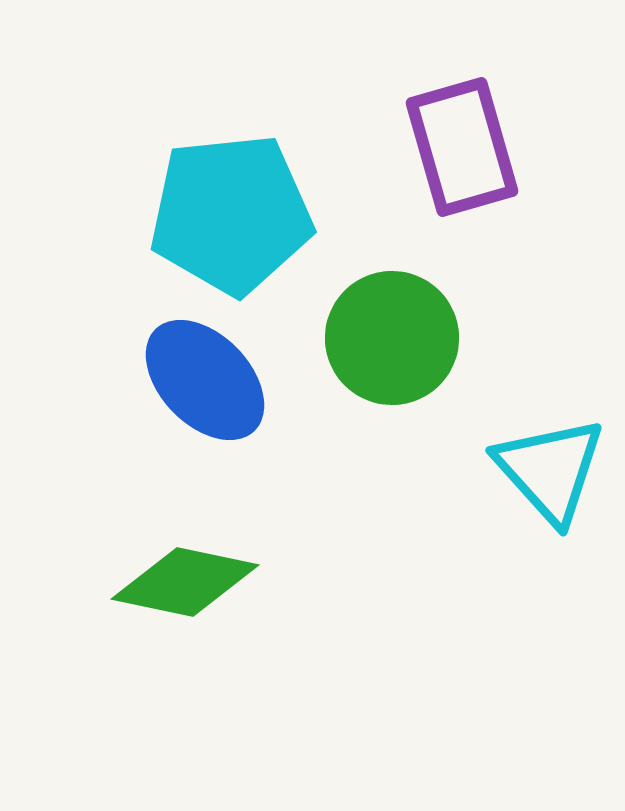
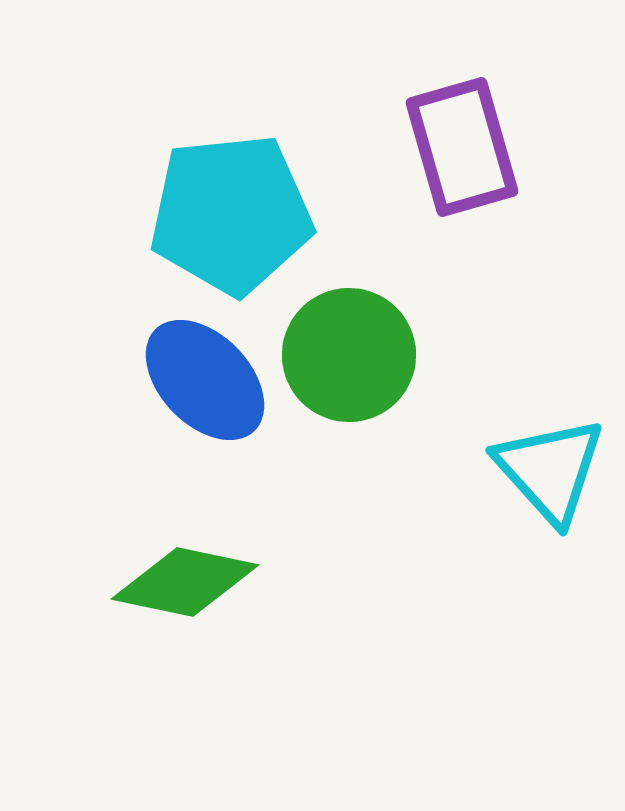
green circle: moved 43 px left, 17 px down
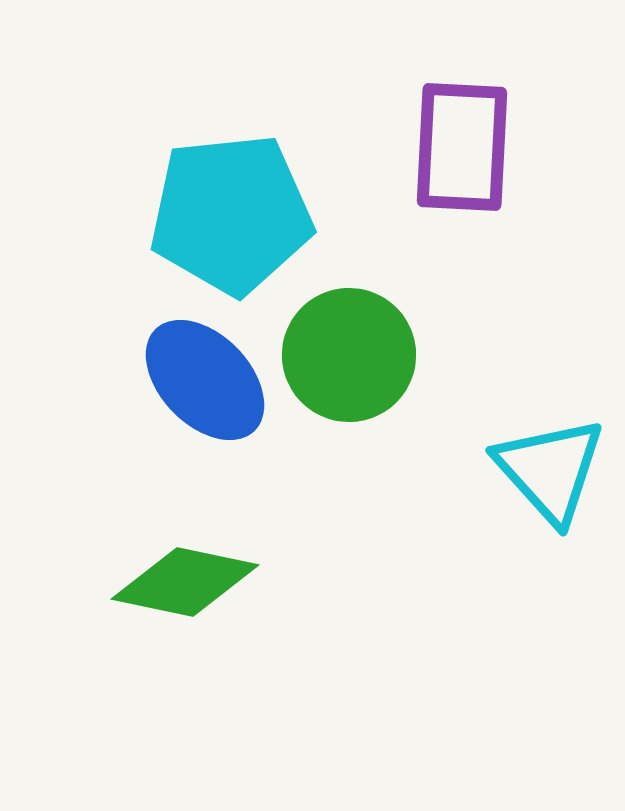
purple rectangle: rotated 19 degrees clockwise
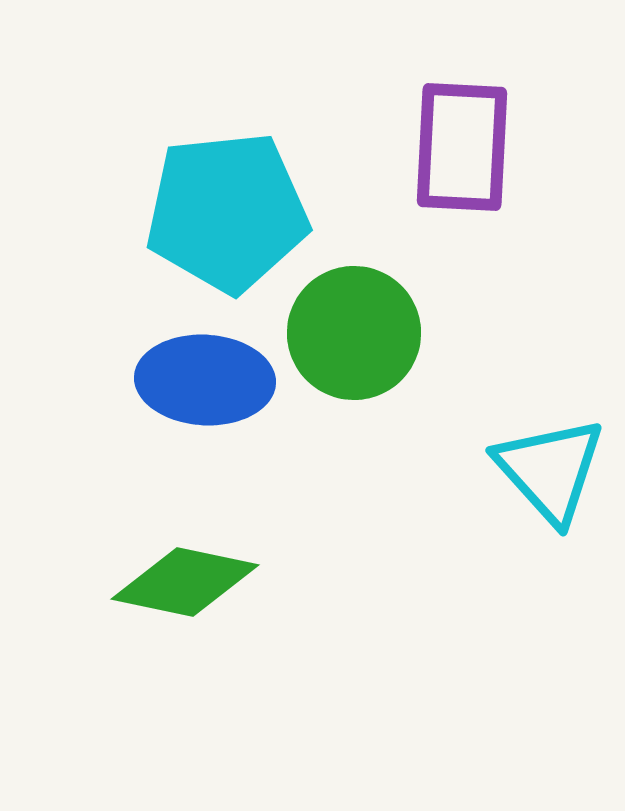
cyan pentagon: moved 4 px left, 2 px up
green circle: moved 5 px right, 22 px up
blue ellipse: rotated 43 degrees counterclockwise
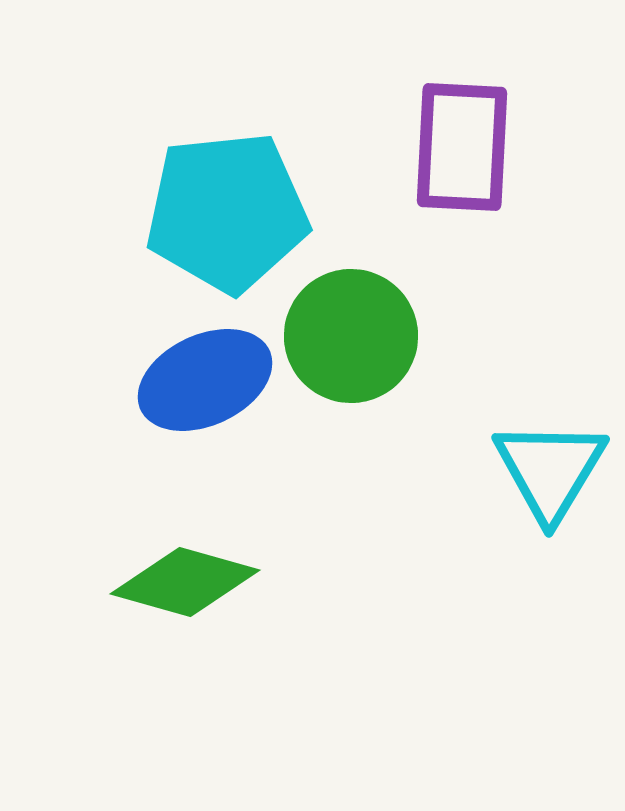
green circle: moved 3 px left, 3 px down
blue ellipse: rotated 28 degrees counterclockwise
cyan triangle: rotated 13 degrees clockwise
green diamond: rotated 4 degrees clockwise
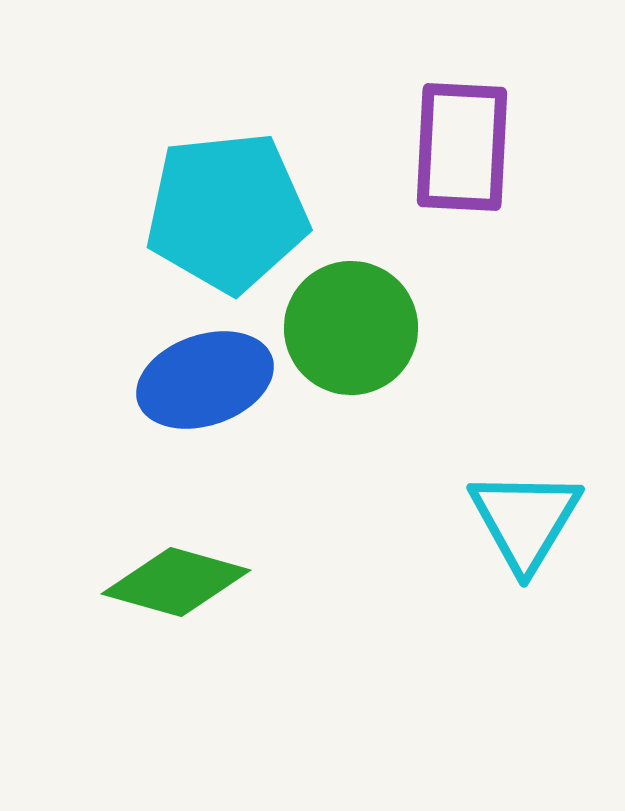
green circle: moved 8 px up
blue ellipse: rotated 6 degrees clockwise
cyan triangle: moved 25 px left, 50 px down
green diamond: moved 9 px left
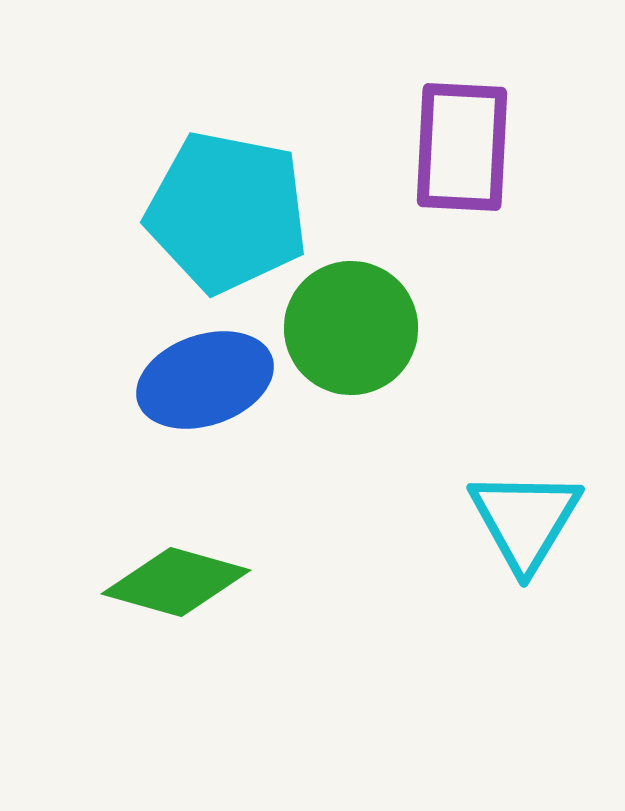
cyan pentagon: rotated 17 degrees clockwise
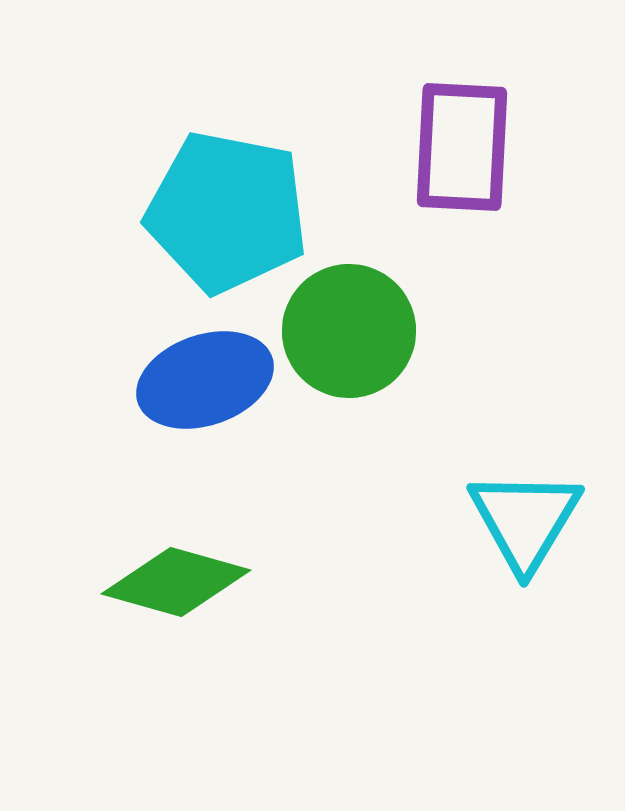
green circle: moved 2 px left, 3 px down
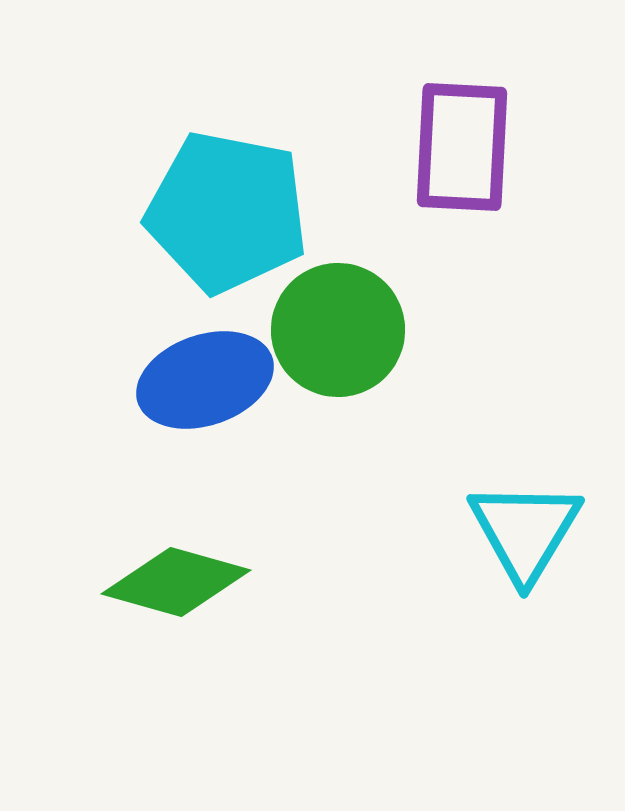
green circle: moved 11 px left, 1 px up
cyan triangle: moved 11 px down
